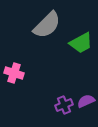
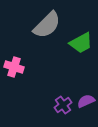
pink cross: moved 6 px up
purple cross: moved 1 px left; rotated 12 degrees counterclockwise
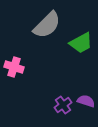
purple semicircle: rotated 42 degrees clockwise
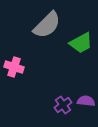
purple semicircle: rotated 12 degrees counterclockwise
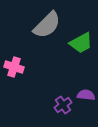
purple semicircle: moved 6 px up
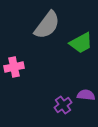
gray semicircle: rotated 8 degrees counterclockwise
pink cross: rotated 30 degrees counterclockwise
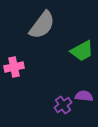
gray semicircle: moved 5 px left
green trapezoid: moved 1 px right, 8 px down
purple semicircle: moved 2 px left, 1 px down
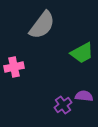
green trapezoid: moved 2 px down
